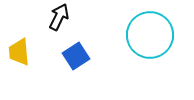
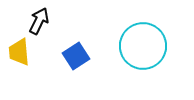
black arrow: moved 20 px left, 4 px down
cyan circle: moved 7 px left, 11 px down
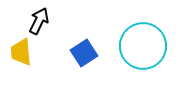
yellow trapezoid: moved 2 px right
blue square: moved 8 px right, 3 px up
